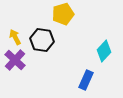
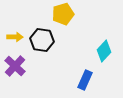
yellow arrow: rotated 119 degrees clockwise
purple cross: moved 6 px down
blue rectangle: moved 1 px left
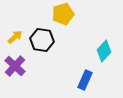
yellow arrow: rotated 42 degrees counterclockwise
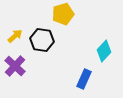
yellow arrow: moved 1 px up
blue rectangle: moved 1 px left, 1 px up
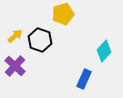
black hexagon: moved 2 px left; rotated 10 degrees clockwise
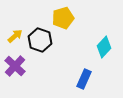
yellow pentagon: moved 4 px down
cyan diamond: moved 4 px up
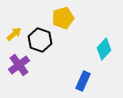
yellow arrow: moved 1 px left, 2 px up
cyan diamond: moved 2 px down
purple cross: moved 4 px right, 1 px up; rotated 10 degrees clockwise
blue rectangle: moved 1 px left, 2 px down
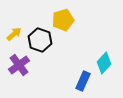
yellow pentagon: moved 2 px down
cyan diamond: moved 14 px down
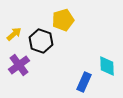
black hexagon: moved 1 px right, 1 px down
cyan diamond: moved 3 px right, 3 px down; rotated 45 degrees counterclockwise
blue rectangle: moved 1 px right, 1 px down
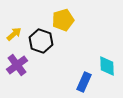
purple cross: moved 2 px left
